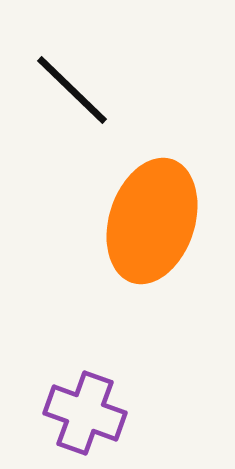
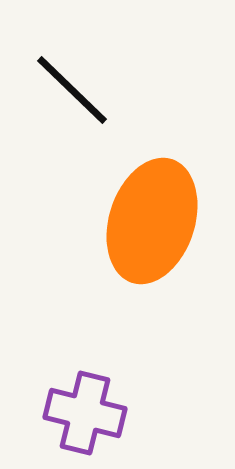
purple cross: rotated 6 degrees counterclockwise
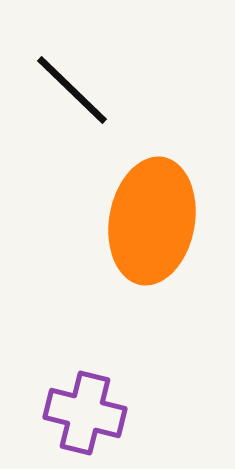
orange ellipse: rotated 8 degrees counterclockwise
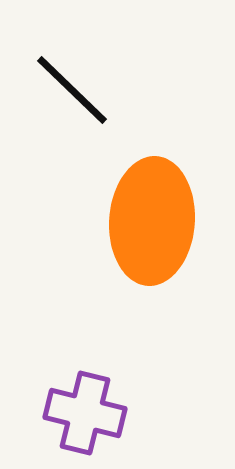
orange ellipse: rotated 6 degrees counterclockwise
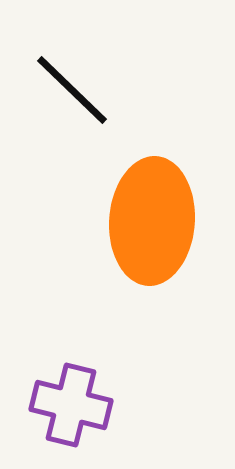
purple cross: moved 14 px left, 8 px up
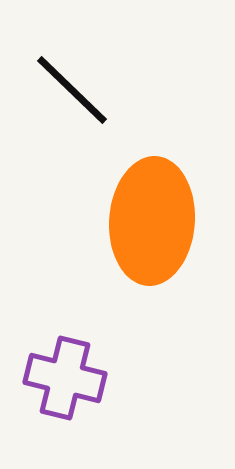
purple cross: moved 6 px left, 27 px up
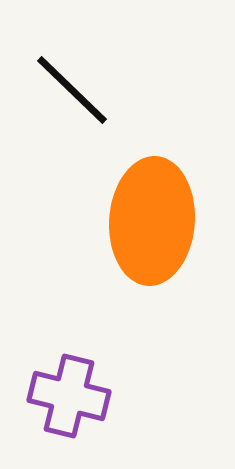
purple cross: moved 4 px right, 18 px down
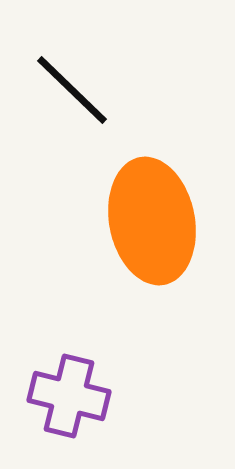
orange ellipse: rotated 15 degrees counterclockwise
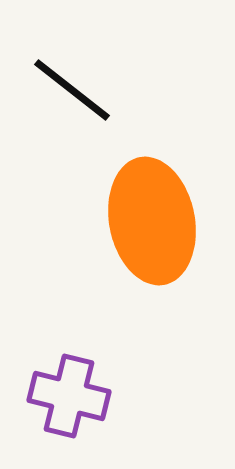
black line: rotated 6 degrees counterclockwise
